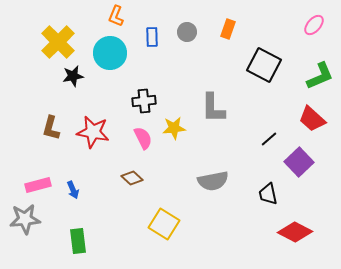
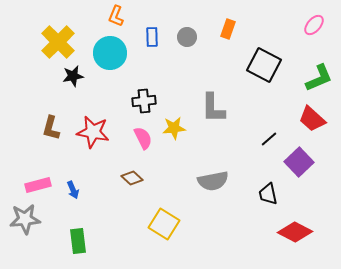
gray circle: moved 5 px down
green L-shape: moved 1 px left, 2 px down
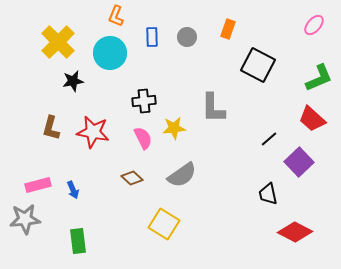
black square: moved 6 px left
black star: moved 5 px down
gray semicircle: moved 31 px left, 6 px up; rotated 24 degrees counterclockwise
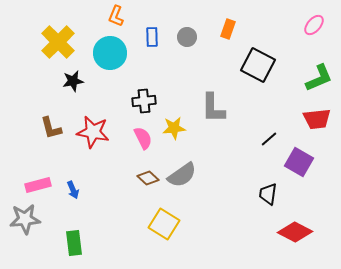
red trapezoid: moved 5 px right; rotated 48 degrees counterclockwise
brown L-shape: rotated 30 degrees counterclockwise
purple square: rotated 16 degrees counterclockwise
brown diamond: moved 16 px right
black trapezoid: rotated 20 degrees clockwise
green rectangle: moved 4 px left, 2 px down
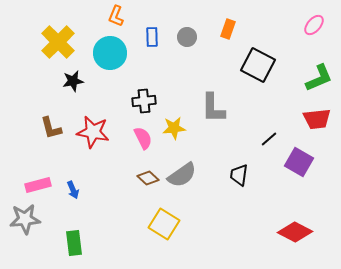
black trapezoid: moved 29 px left, 19 px up
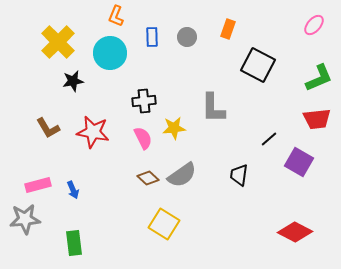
brown L-shape: moved 3 px left; rotated 15 degrees counterclockwise
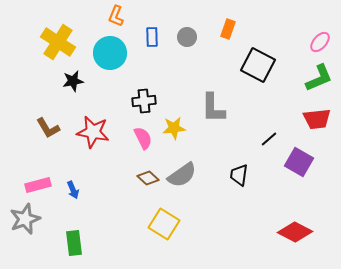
pink ellipse: moved 6 px right, 17 px down
yellow cross: rotated 12 degrees counterclockwise
gray star: rotated 16 degrees counterclockwise
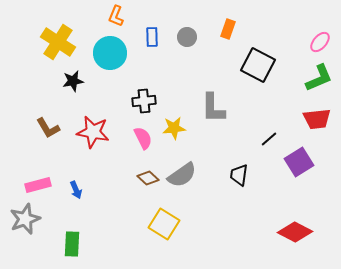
purple square: rotated 28 degrees clockwise
blue arrow: moved 3 px right
green rectangle: moved 2 px left, 1 px down; rotated 10 degrees clockwise
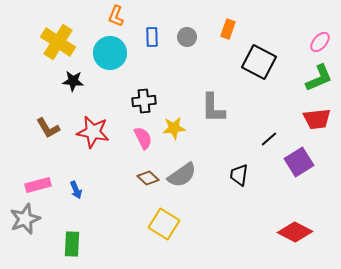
black square: moved 1 px right, 3 px up
black star: rotated 15 degrees clockwise
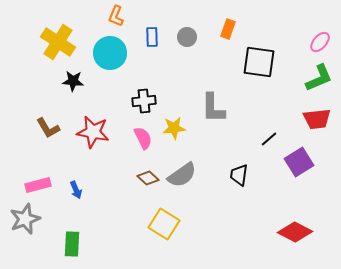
black square: rotated 20 degrees counterclockwise
